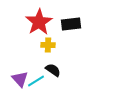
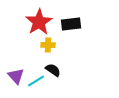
purple triangle: moved 4 px left, 3 px up
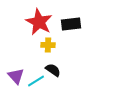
red star: rotated 12 degrees counterclockwise
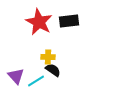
black rectangle: moved 2 px left, 3 px up
yellow cross: moved 12 px down
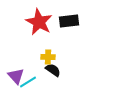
cyan line: moved 8 px left, 1 px down
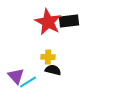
red star: moved 9 px right
black semicircle: rotated 21 degrees counterclockwise
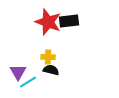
red star: rotated 8 degrees counterclockwise
black semicircle: moved 2 px left
purple triangle: moved 2 px right, 4 px up; rotated 12 degrees clockwise
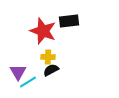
red star: moved 5 px left, 9 px down
black semicircle: rotated 42 degrees counterclockwise
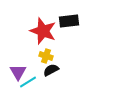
yellow cross: moved 2 px left, 1 px up; rotated 16 degrees clockwise
